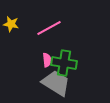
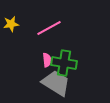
yellow star: rotated 21 degrees counterclockwise
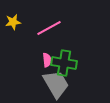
yellow star: moved 2 px right, 2 px up
gray trapezoid: moved 1 px down; rotated 28 degrees clockwise
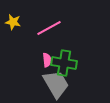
yellow star: rotated 21 degrees clockwise
